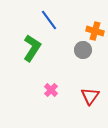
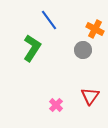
orange cross: moved 2 px up; rotated 12 degrees clockwise
pink cross: moved 5 px right, 15 px down
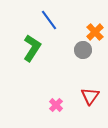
orange cross: moved 3 px down; rotated 18 degrees clockwise
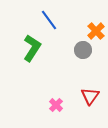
orange cross: moved 1 px right, 1 px up
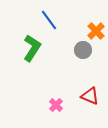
red triangle: rotated 42 degrees counterclockwise
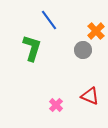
green L-shape: rotated 16 degrees counterclockwise
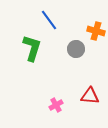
orange cross: rotated 30 degrees counterclockwise
gray circle: moved 7 px left, 1 px up
red triangle: rotated 18 degrees counterclockwise
pink cross: rotated 16 degrees clockwise
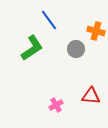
green L-shape: rotated 40 degrees clockwise
red triangle: moved 1 px right
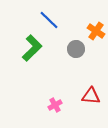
blue line: rotated 10 degrees counterclockwise
orange cross: rotated 18 degrees clockwise
green L-shape: rotated 12 degrees counterclockwise
pink cross: moved 1 px left
